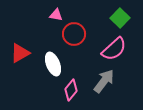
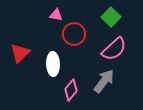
green square: moved 9 px left, 1 px up
red triangle: rotated 15 degrees counterclockwise
white ellipse: rotated 20 degrees clockwise
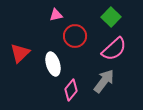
pink triangle: rotated 24 degrees counterclockwise
red circle: moved 1 px right, 2 px down
white ellipse: rotated 15 degrees counterclockwise
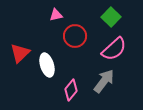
white ellipse: moved 6 px left, 1 px down
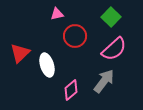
pink triangle: moved 1 px right, 1 px up
pink diamond: rotated 10 degrees clockwise
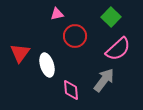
pink semicircle: moved 4 px right
red triangle: rotated 10 degrees counterclockwise
gray arrow: moved 1 px up
pink diamond: rotated 55 degrees counterclockwise
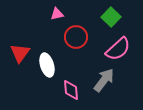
red circle: moved 1 px right, 1 px down
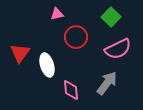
pink semicircle: rotated 16 degrees clockwise
gray arrow: moved 3 px right, 3 px down
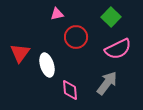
pink diamond: moved 1 px left
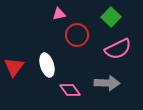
pink triangle: moved 2 px right
red circle: moved 1 px right, 2 px up
red triangle: moved 6 px left, 14 px down
gray arrow: rotated 55 degrees clockwise
pink diamond: rotated 30 degrees counterclockwise
